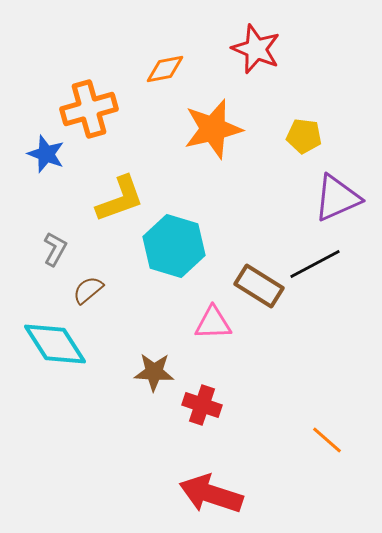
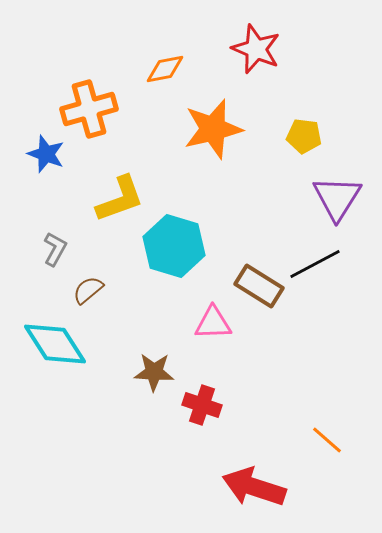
purple triangle: rotated 34 degrees counterclockwise
red arrow: moved 43 px right, 7 px up
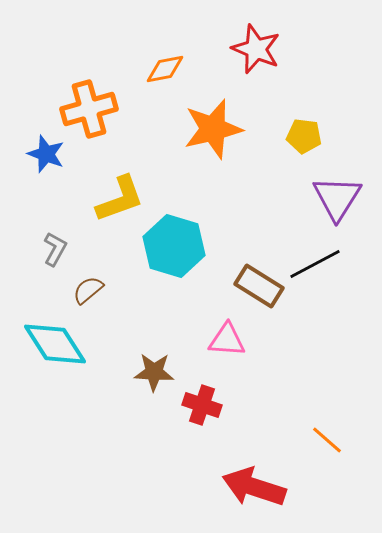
pink triangle: moved 14 px right, 17 px down; rotated 6 degrees clockwise
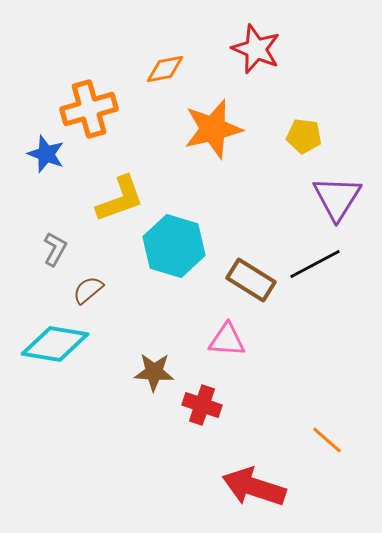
brown rectangle: moved 8 px left, 6 px up
cyan diamond: rotated 48 degrees counterclockwise
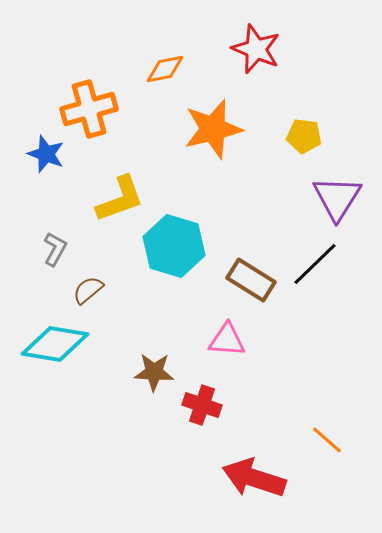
black line: rotated 16 degrees counterclockwise
red arrow: moved 9 px up
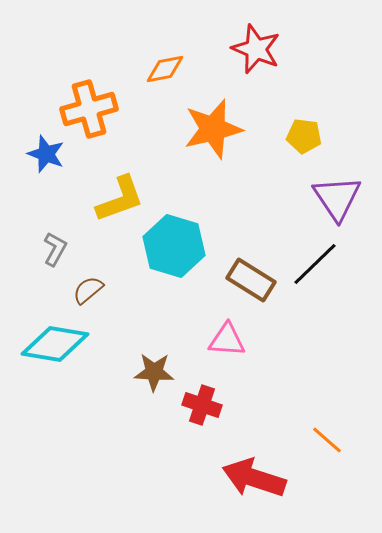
purple triangle: rotated 6 degrees counterclockwise
